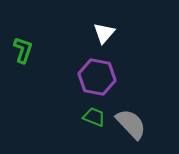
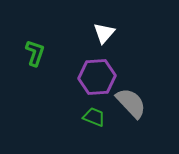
green L-shape: moved 12 px right, 3 px down
purple hexagon: rotated 15 degrees counterclockwise
gray semicircle: moved 21 px up
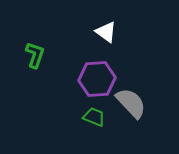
white triangle: moved 2 px right, 1 px up; rotated 35 degrees counterclockwise
green L-shape: moved 2 px down
purple hexagon: moved 2 px down
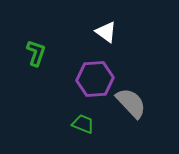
green L-shape: moved 1 px right, 2 px up
purple hexagon: moved 2 px left
green trapezoid: moved 11 px left, 7 px down
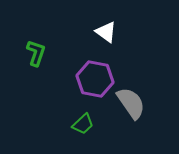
purple hexagon: rotated 15 degrees clockwise
gray semicircle: rotated 8 degrees clockwise
green trapezoid: rotated 115 degrees clockwise
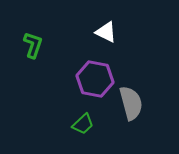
white triangle: rotated 10 degrees counterclockwise
green L-shape: moved 3 px left, 8 px up
gray semicircle: rotated 20 degrees clockwise
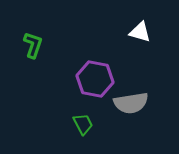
white triangle: moved 34 px right; rotated 10 degrees counterclockwise
gray semicircle: rotated 96 degrees clockwise
green trapezoid: rotated 75 degrees counterclockwise
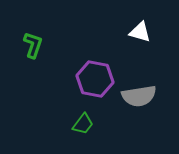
gray semicircle: moved 8 px right, 7 px up
green trapezoid: rotated 65 degrees clockwise
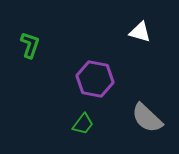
green L-shape: moved 3 px left
gray semicircle: moved 8 px right, 22 px down; rotated 52 degrees clockwise
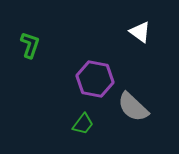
white triangle: rotated 20 degrees clockwise
gray semicircle: moved 14 px left, 11 px up
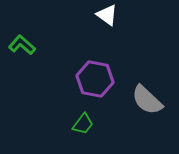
white triangle: moved 33 px left, 17 px up
green L-shape: moved 8 px left; rotated 68 degrees counterclockwise
gray semicircle: moved 14 px right, 7 px up
